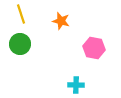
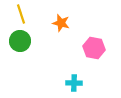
orange star: moved 2 px down
green circle: moved 3 px up
cyan cross: moved 2 px left, 2 px up
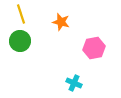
orange star: moved 1 px up
pink hexagon: rotated 20 degrees counterclockwise
cyan cross: rotated 21 degrees clockwise
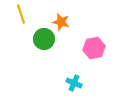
green circle: moved 24 px right, 2 px up
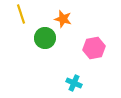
orange star: moved 2 px right, 3 px up
green circle: moved 1 px right, 1 px up
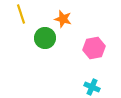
cyan cross: moved 18 px right, 4 px down
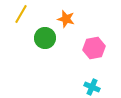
yellow line: rotated 48 degrees clockwise
orange star: moved 3 px right
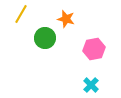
pink hexagon: moved 1 px down
cyan cross: moved 1 px left, 2 px up; rotated 21 degrees clockwise
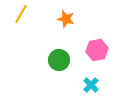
green circle: moved 14 px right, 22 px down
pink hexagon: moved 3 px right, 1 px down
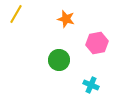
yellow line: moved 5 px left
pink hexagon: moved 7 px up
cyan cross: rotated 21 degrees counterclockwise
